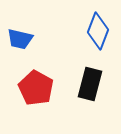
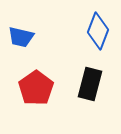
blue trapezoid: moved 1 px right, 2 px up
red pentagon: rotated 8 degrees clockwise
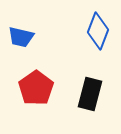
black rectangle: moved 10 px down
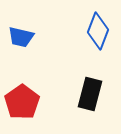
red pentagon: moved 14 px left, 14 px down
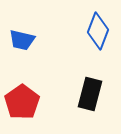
blue trapezoid: moved 1 px right, 3 px down
